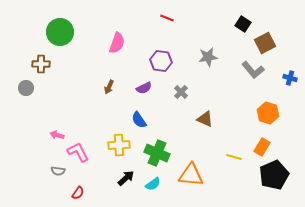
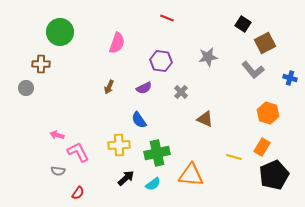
green cross: rotated 35 degrees counterclockwise
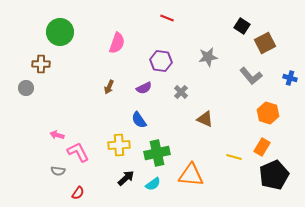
black square: moved 1 px left, 2 px down
gray L-shape: moved 2 px left, 6 px down
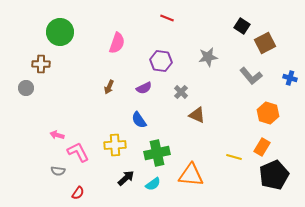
brown triangle: moved 8 px left, 4 px up
yellow cross: moved 4 px left
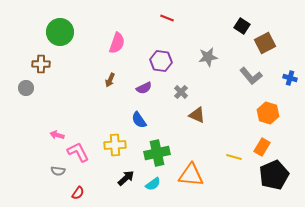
brown arrow: moved 1 px right, 7 px up
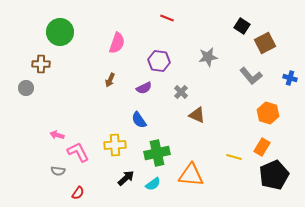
purple hexagon: moved 2 px left
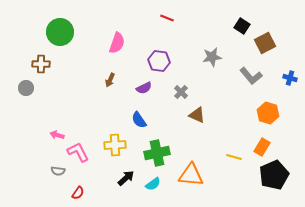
gray star: moved 4 px right
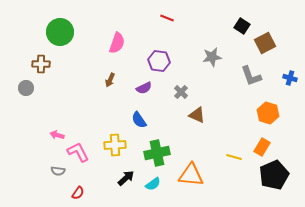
gray L-shape: rotated 20 degrees clockwise
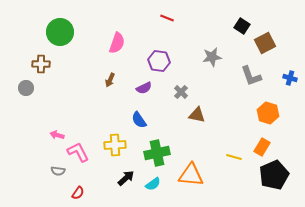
brown triangle: rotated 12 degrees counterclockwise
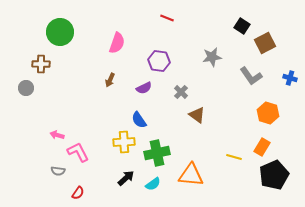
gray L-shape: rotated 15 degrees counterclockwise
brown triangle: rotated 24 degrees clockwise
yellow cross: moved 9 px right, 3 px up
